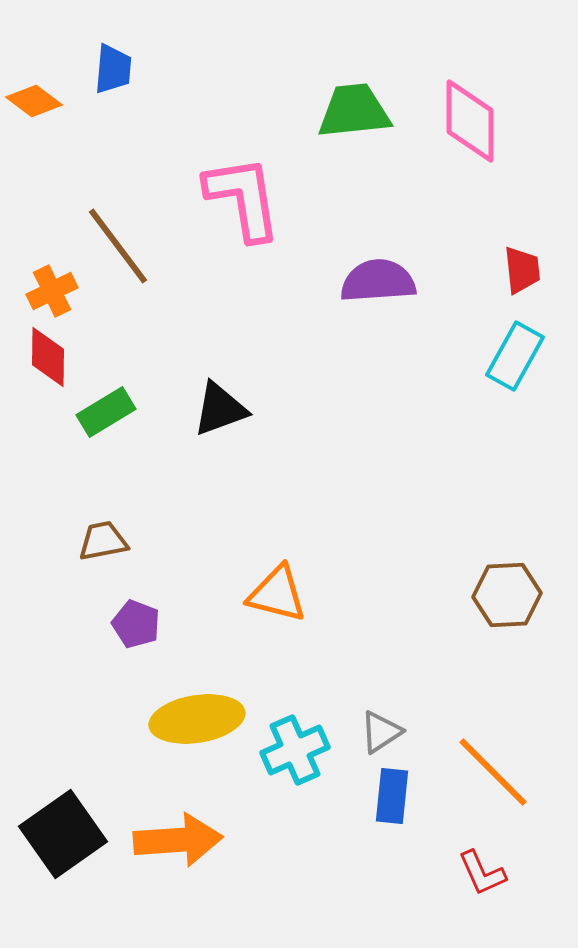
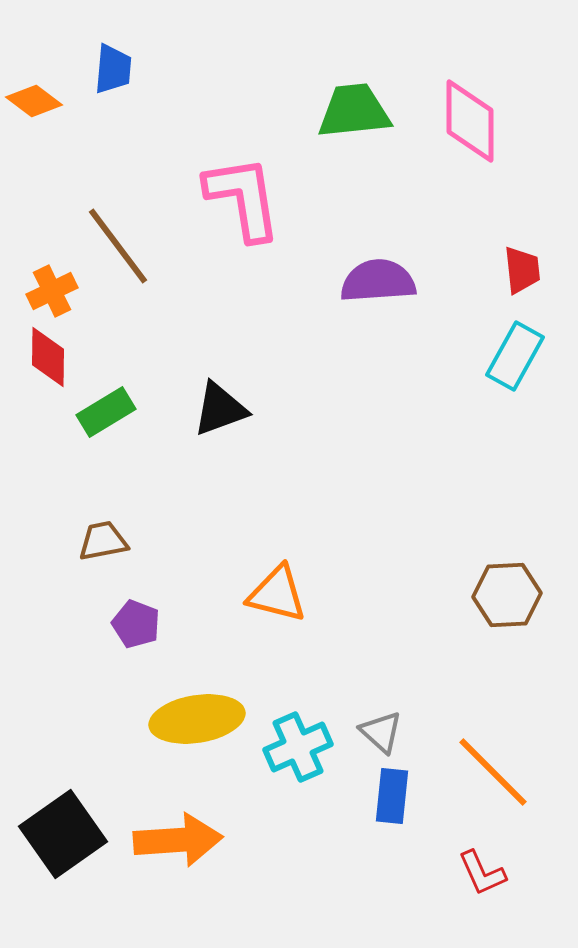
gray triangle: rotated 45 degrees counterclockwise
cyan cross: moved 3 px right, 3 px up
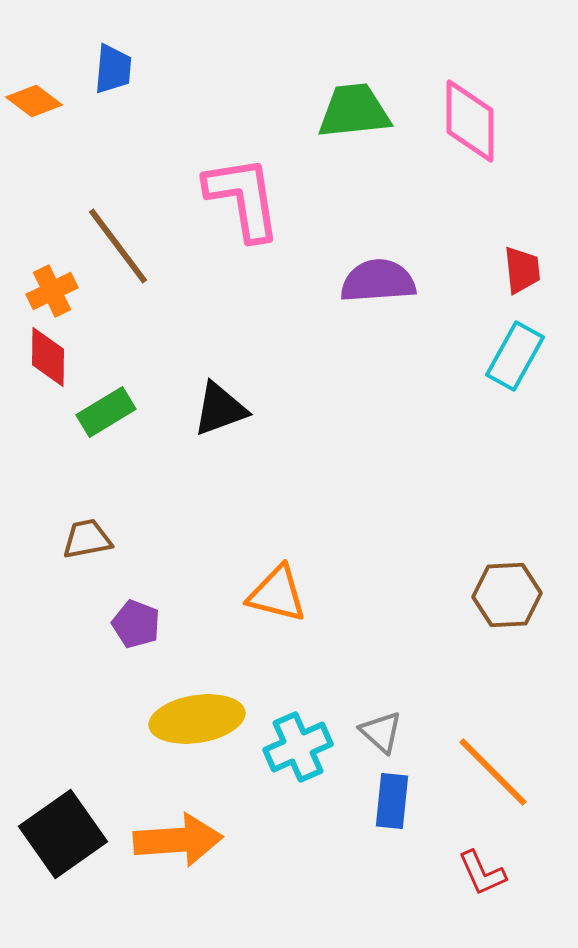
brown trapezoid: moved 16 px left, 2 px up
blue rectangle: moved 5 px down
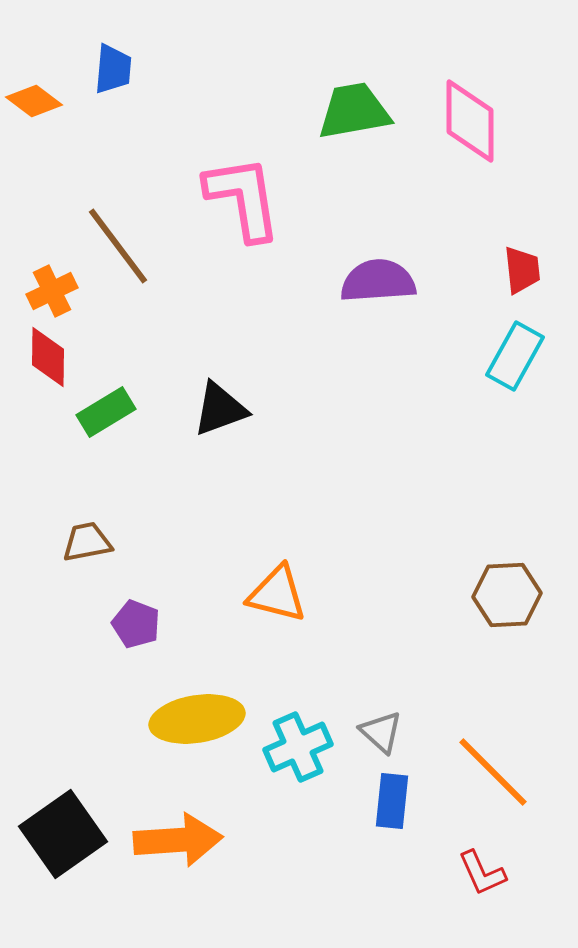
green trapezoid: rotated 4 degrees counterclockwise
brown trapezoid: moved 3 px down
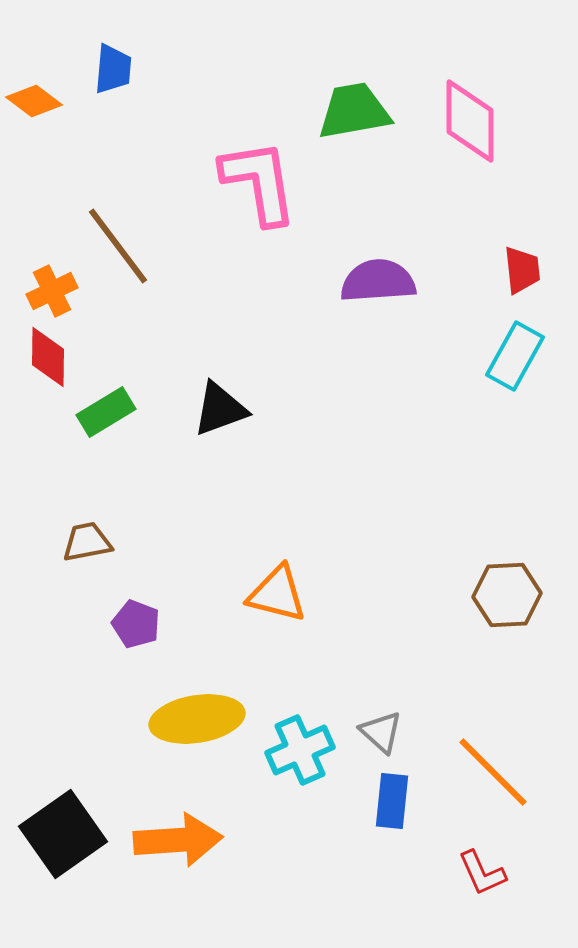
pink L-shape: moved 16 px right, 16 px up
cyan cross: moved 2 px right, 3 px down
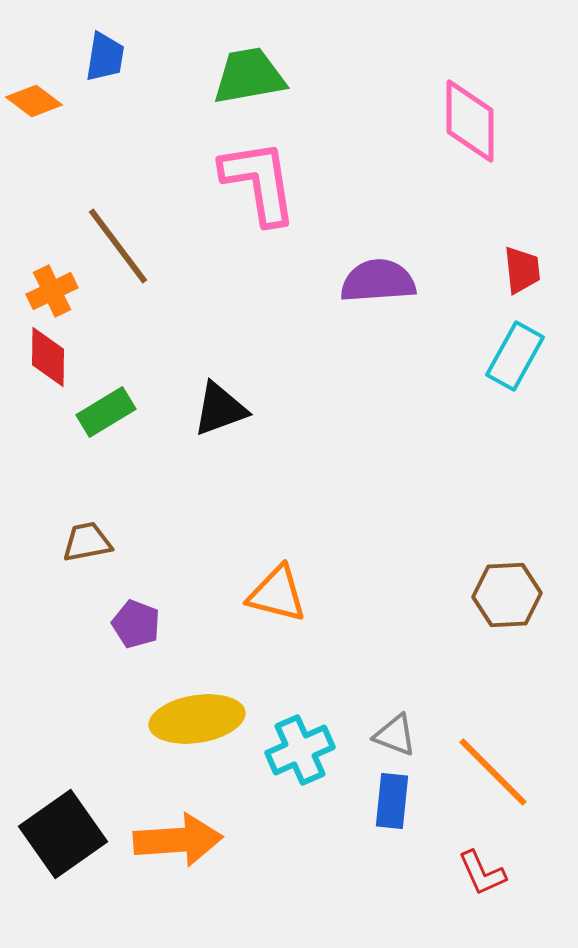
blue trapezoid: moved 8 px left, 12 px up; rotated 4 degrees clockwise
green trapezoid: moved 105 px left, 35 px up
gray triangle: moved 14 px right, 3 px down; rotated 21 degrees counterclockwise
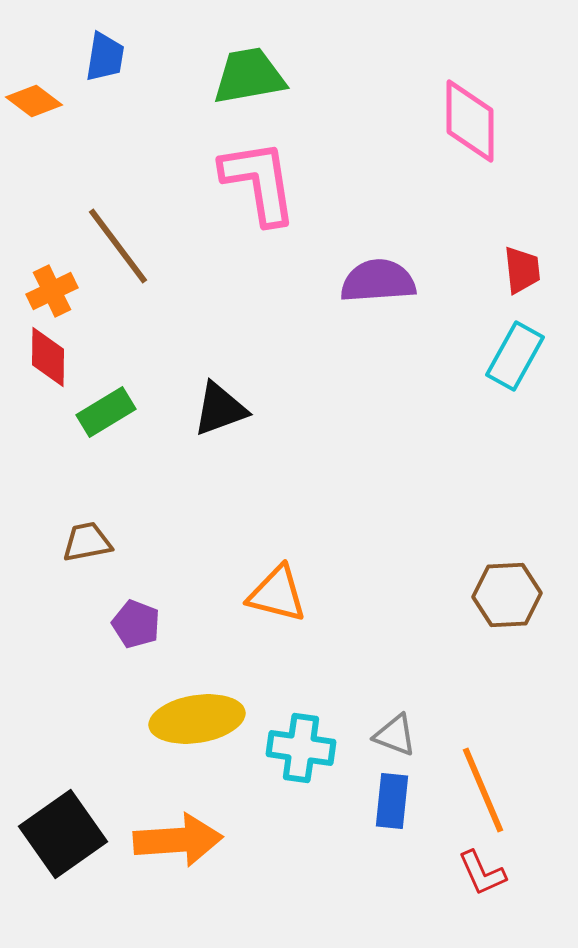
cyan cross: moved 1 px right, 2 px up; rotated 32 degrees clockwise
orange line: moved 10 px left, 18 px down; rotated 22 degrees clockwise
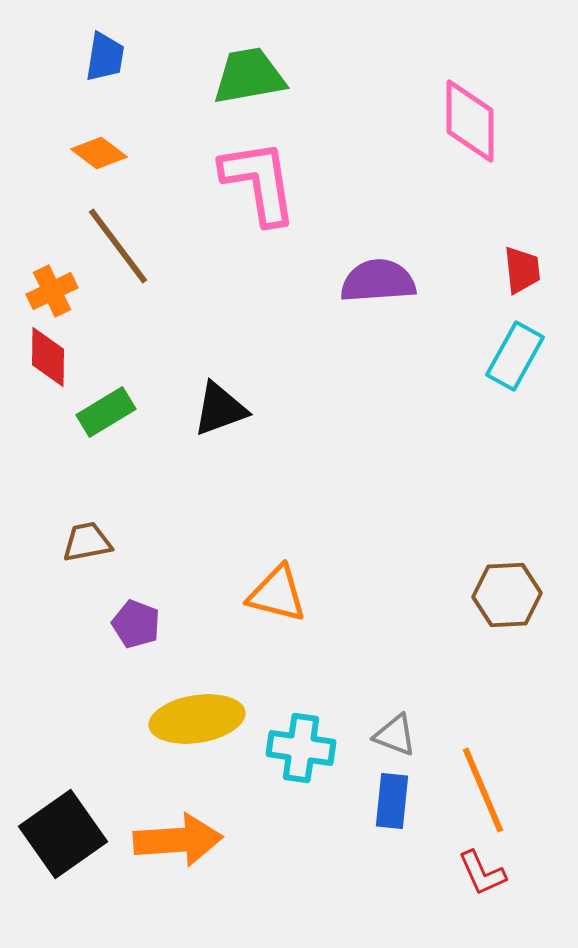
orange diamond: moved 65 px right, 52 px down
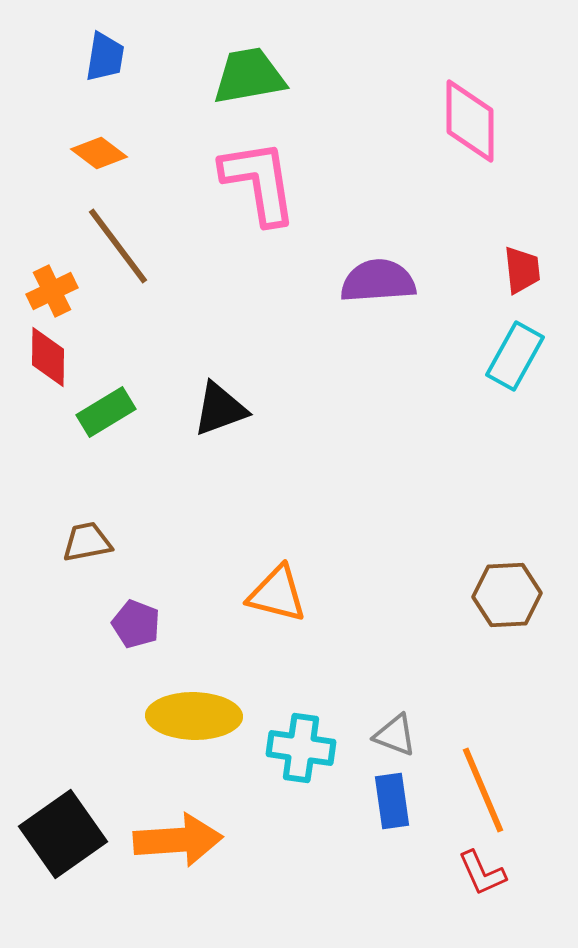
yellow ellipse: moved 3 px left, 3 px up; rotated 10 degrees clockwise
blue rectangle: rotated 14 degrees counterclockwise
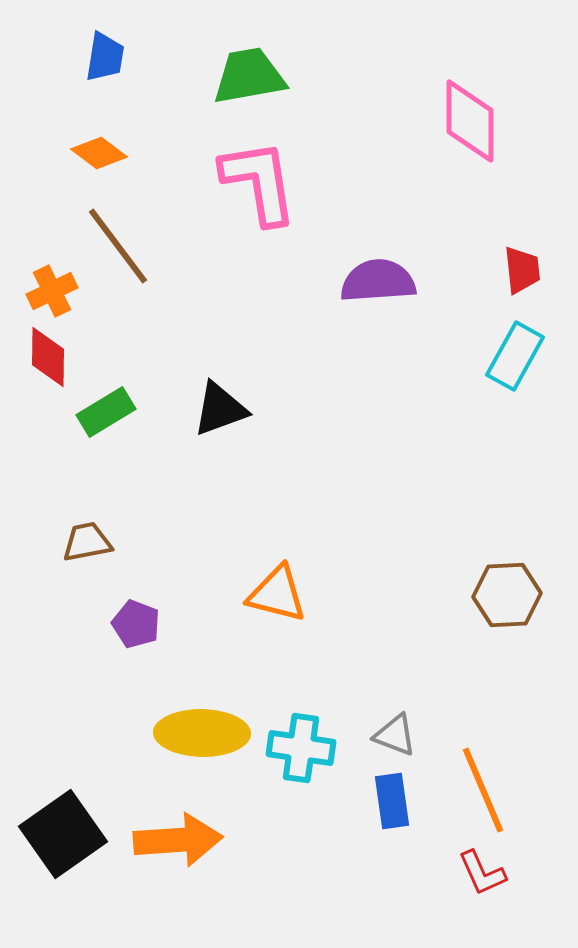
yellow ellipse: moved 8 px right, 17 px down
